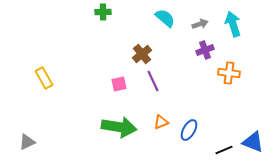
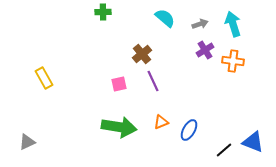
purple cross: rotated 12 degrees counterclockwise
orange cross: moved 4 px right, 12 px up
black line: rotated 18 degrees counterclockwise
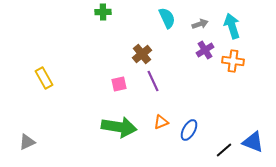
cyan semicircle: moved 2 px right; rotated 25 degrees clockwise
cyan arrow: moved 1 px left, 2 px down
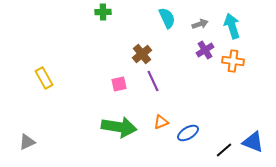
blue ellipse: moved 1 px left, 3 px down; rotated 30 degrees clockwise
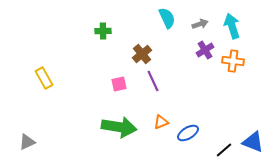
green cross: moved 19 px down
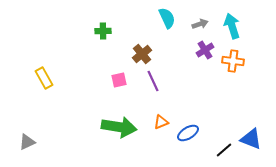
pink square: moved 4 px up
blue triangle: moved 2 px left, 3 px up
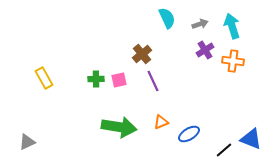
green cross: moved 7 px left, 48 px down
blue ellipse: moved 1 px right, 1 px down
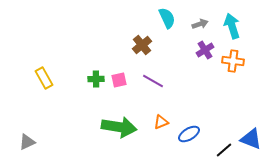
brown cross: moved 9 px up
purple line: rotated 35 degrees counterclockwise
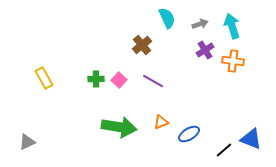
pink square: rotated 35 degrees counterclockwise
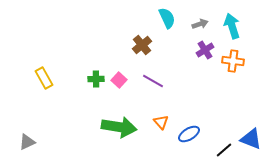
orange triangle: rotated 49 degrees counterclockwise
